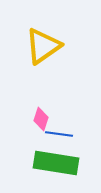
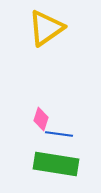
yellow triangle: moved 3 px right, 18 px up
green rectangle: moved 1 px down
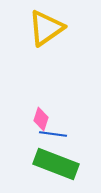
blue line: moved 6 px left
green rectangle: rotated 12 degrees clockwise
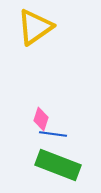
yellow triangle: moved 11 px left, 1 px up
green rectangle: moved 2 px right, 1 px down
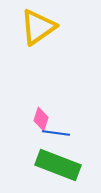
yellow triangle: moved 3 px right
blue line: moved 3 px right, 1 px up
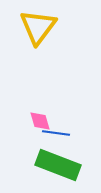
yellow triangle: rotated 18 degrees counterclockwise
pink diamond: moved 1 px left, 2 px down; rotated 35 degrees counterclockwise
